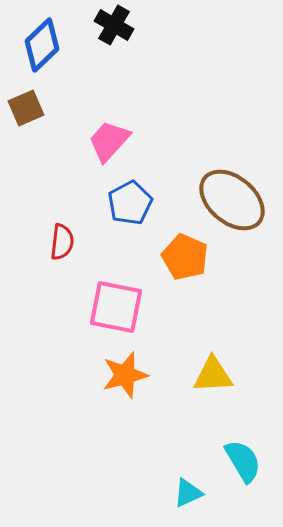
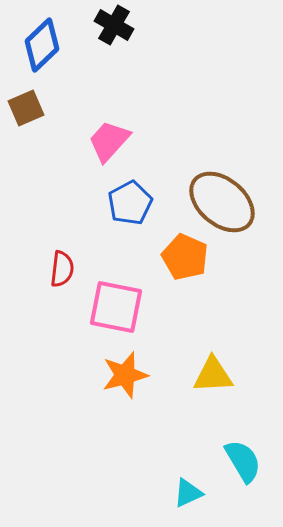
brown ellipse: moved 10 px left, 2 px down
red semicircle: moved 27 px down
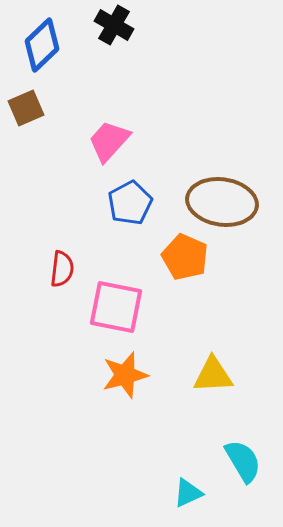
brown ellipse: rotated 32 degrees counterclockwise
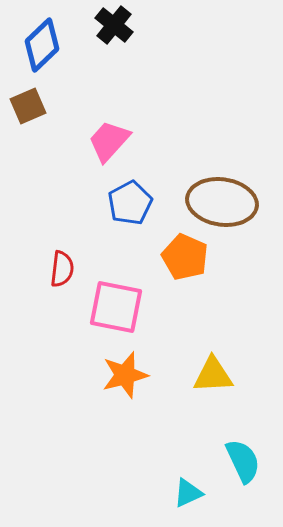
black cross: rotated 9 degrees clockwise
brown square: moved 2 px right, 2 px up
cyan semicircle: rotated 6 degrees clockwise
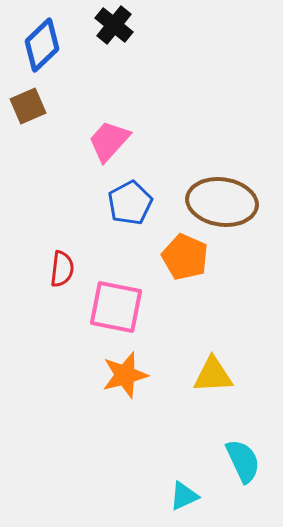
cyan triangle: moved 4 px left, 3 px down
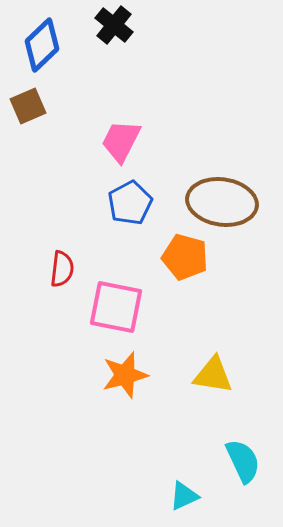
pink trapezoid: moved 12 px right; rotated 15 degrees counterclockwise
orange pentagon: rotated 9 degrees counterclockwise
yellow triangle: rotated 12 degrees clockwise
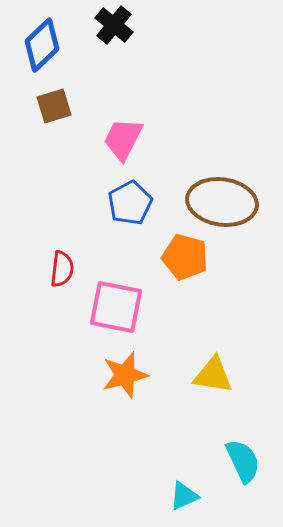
brown square: moved 26 px right; rotated 6 degrees clockwise
pink trapezoid: moved 2 px right, 2 px up
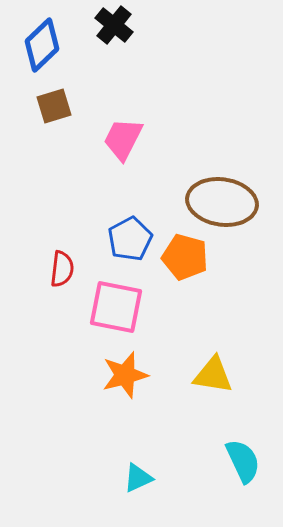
blue pentagon: moved 36 px down
cyan triangle: moved 46 px left, 18 px up
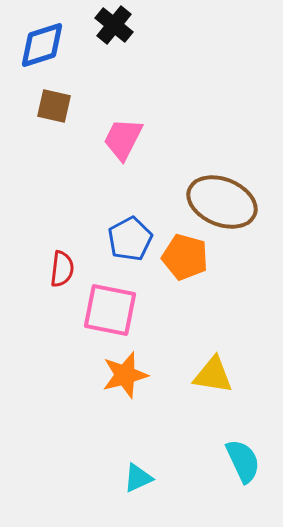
blue diamond: rotated 26 degrees clockwise
brown square: rotated 30 degrees clockwise
brown ellipse: rotated 14 degrees clockwise
pink square: moved 6 px left, 3 px down
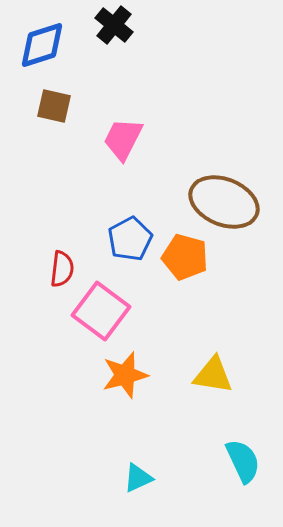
brown ellipse: moved 2 px right
pink square: moved 9 px left, 1 px down; rotated 26 degrees clockwise
